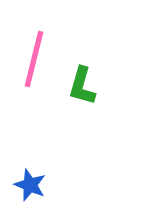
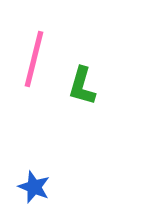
blue star: moved 4 px right, 2 px down
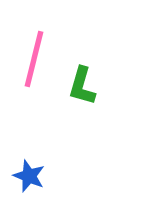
blue star: moved 5 px left, 11 px up
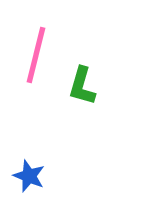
pink line: moved 2 px right, 4 px up
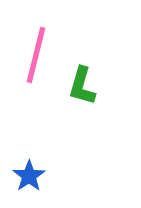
blue star: rotated 16 degrees clockwise
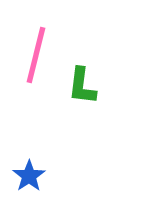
green L-shape: rotated 9 degrees counterclockwise
